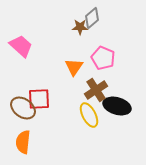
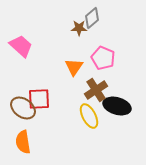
brown star: moved 1 px left, 1 px down
yellow ellipse: moved 1 px down
orange semicircle: rotated 15 degrees counterclockwise
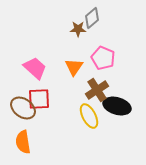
brown star: moved 1 px left, 1 px down
pink trapezoid: moved 14 px right, 22 px down
brown cross: moved 1 px right
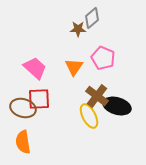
brown cross: moved 6 px down; rotated 20 degrees counterclockwise
brown ellipse: rotated 20 degrees counterclockwise
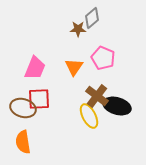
pink trapezoid: rotated 70 degrees clockwise
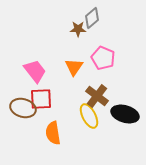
pink trapezoid: moved 3 px down; rotated 60 degrees counterclockwise
red square: moved 2 px right
black ellipse: moved 8 px right, 8 px down
orange semicircle: moved 30 px right, 9 px up
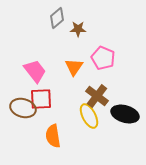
gray diamond: moved 35 px left
orange semicircle: moved 3 px down
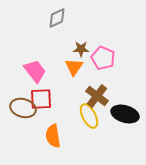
gray diamond: rotated 15 degrees clockwise
brown star: moved 3 px right, 20 px down
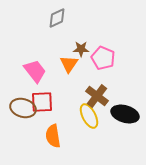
orange triangle: moved 5 px left, 3 px up
red square: moved 1 px right, 3 px down
